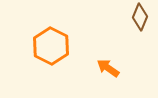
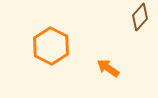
brown diamond: rotated 20 degrees clockwise
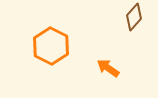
brown diamond: moved 6 px left
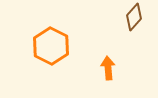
orange arrow: rotated 50 degrees clockwise
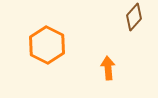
orange hexagon: moved 4 px left, 1 px up
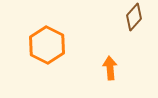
orange arrow: moved 2 px right
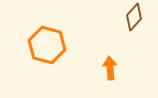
orange hexagon: rotated 12 degrees counterclockwise
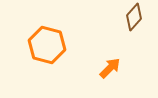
orange arrow: rotated 50 degrees clockwise
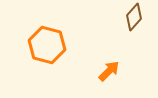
orange arrow: moved 1 px left, 3 px down
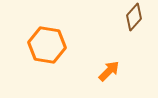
orange hexagon: rotated 6 degrees counterclockwise
